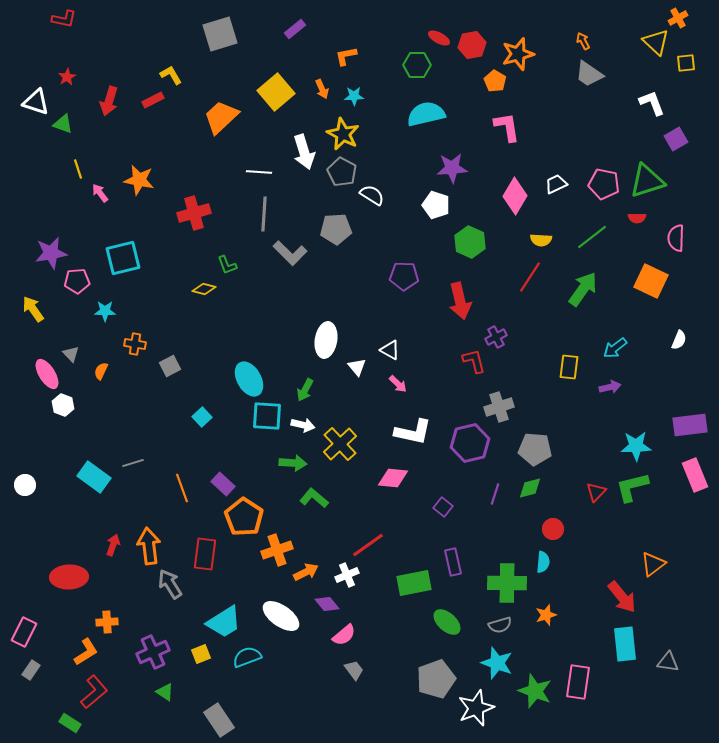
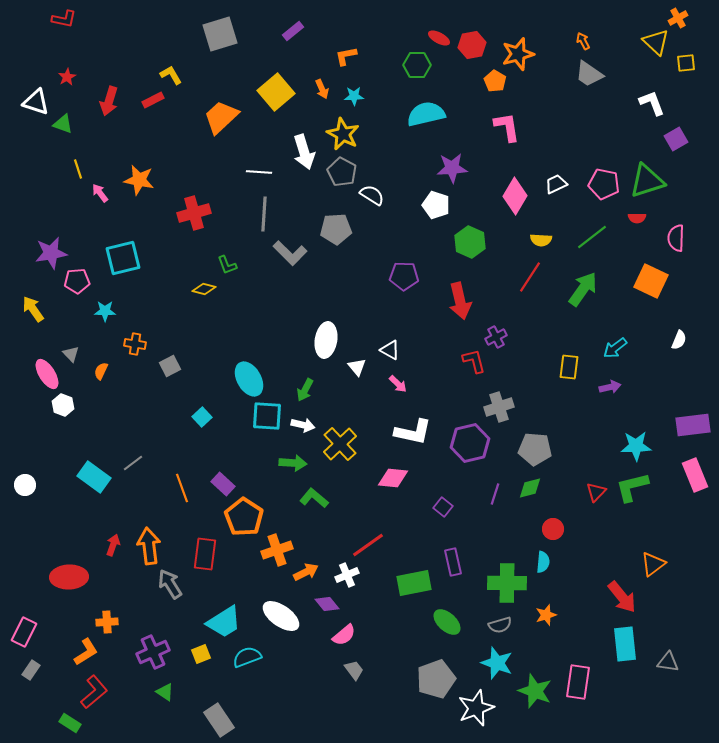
purple rectangle at (295, 29): moved 2 px left, 2 px down
purple rectangle at (690, 425): moved 3 px right
gray line at (133, 463): rotated 20 degrees counterclockwise
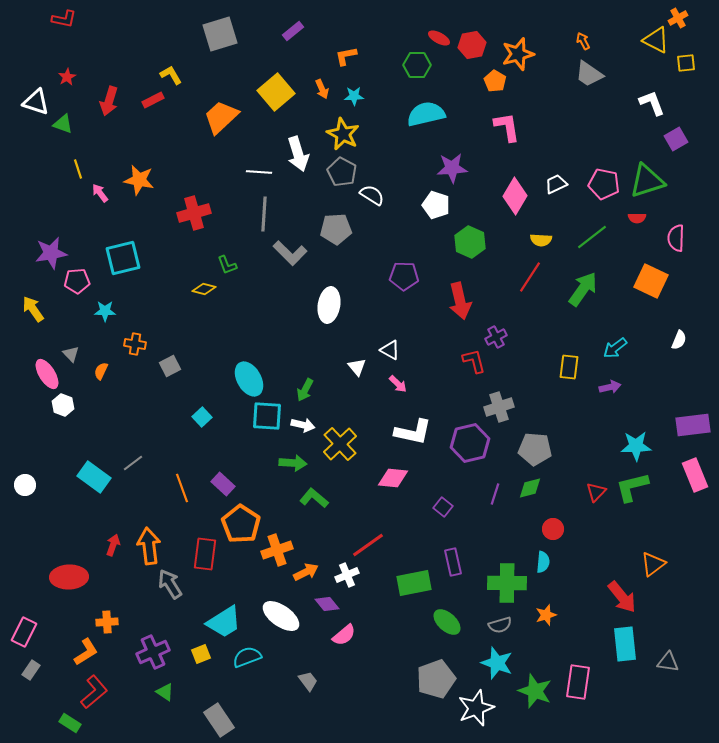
yellow triangle at (656, 42): moved 2 px up; rotated 16 degrees counterclockwise
white arrow at (304, 152): moved 6 px left, 2 px down
white ellipse at (326, 340): moved 3 px right, 35 px up
orange pentagon at (244, 517): moved 3 px left, 7 px down
gray trapezoid at (354, 670): moved 46 px left, 11 px down
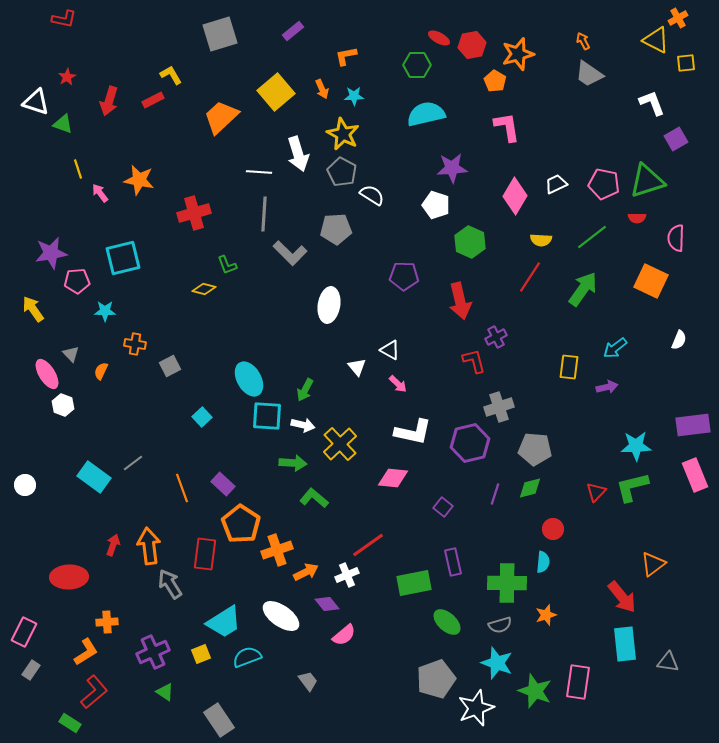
purple arrow at (610, 387): moved 3 px left
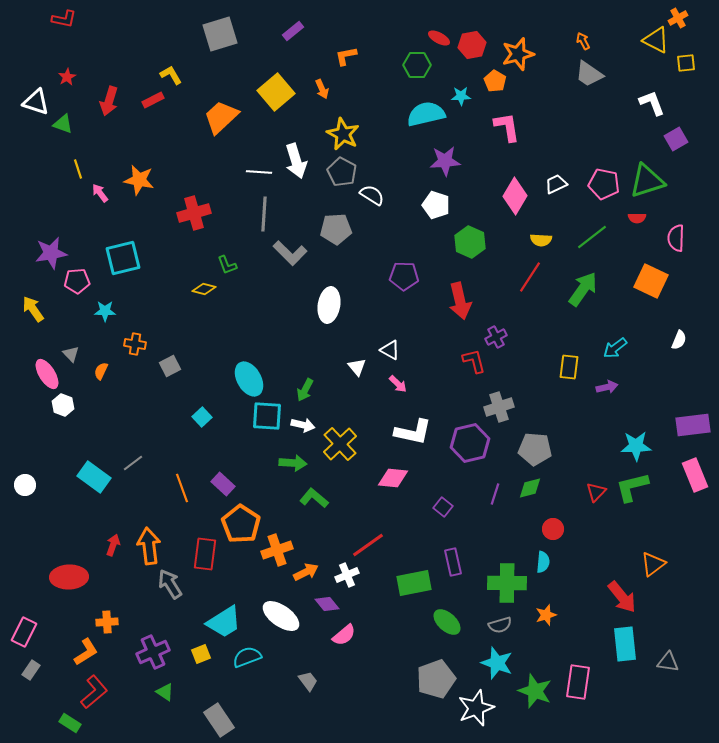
cyan star at (354, 96): moved 107 px right
white arrow at (298, 154): moved 2 px left, 7 px down
purple star at (452, 168): moved 7 px left, 7 px up
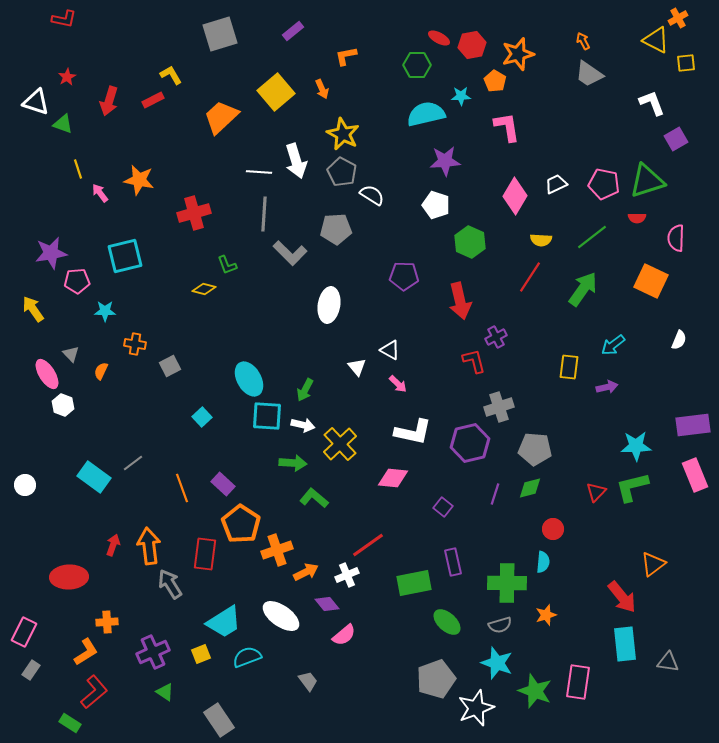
cyan square at (123, 258): moved 2 px right, 2 px up
cyan arrow at (615, 348): moved 2 px left, 3 px up
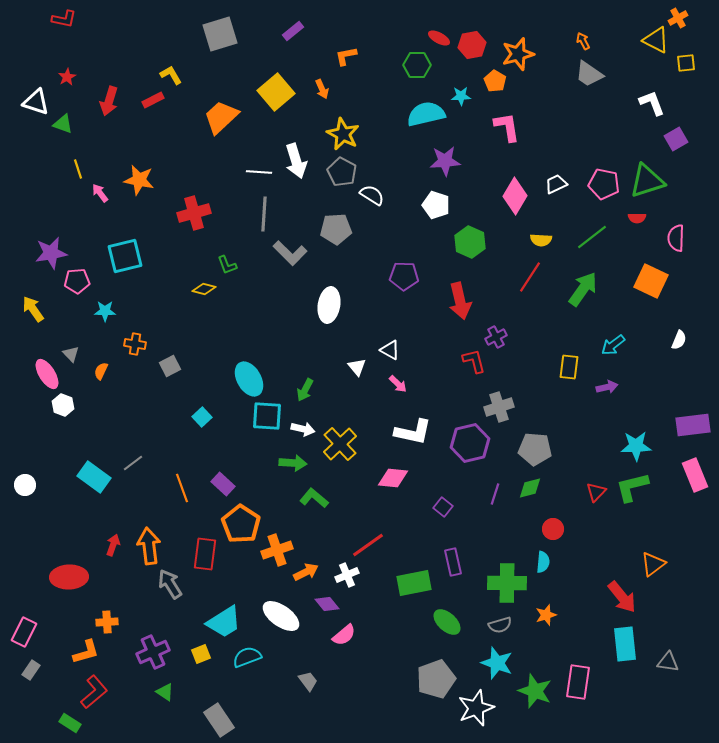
white arrow at (303, 425): moved 4 px down
orange L-shape at (86, 652): rotated 16 degrees clockwise
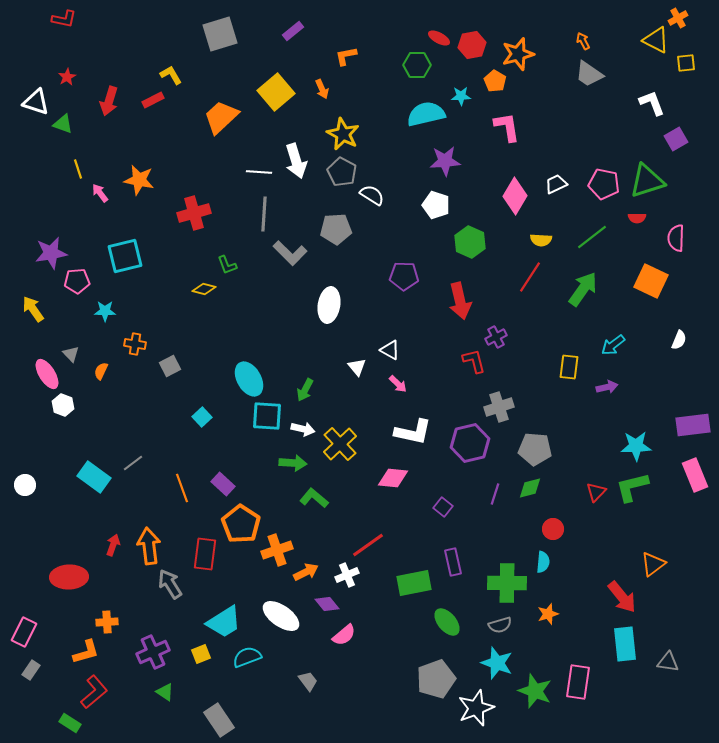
orange star at (546, 615): moved 2 px right, 1 px up
green ellipse at (447, 622): rotated 8 degrees clockwise
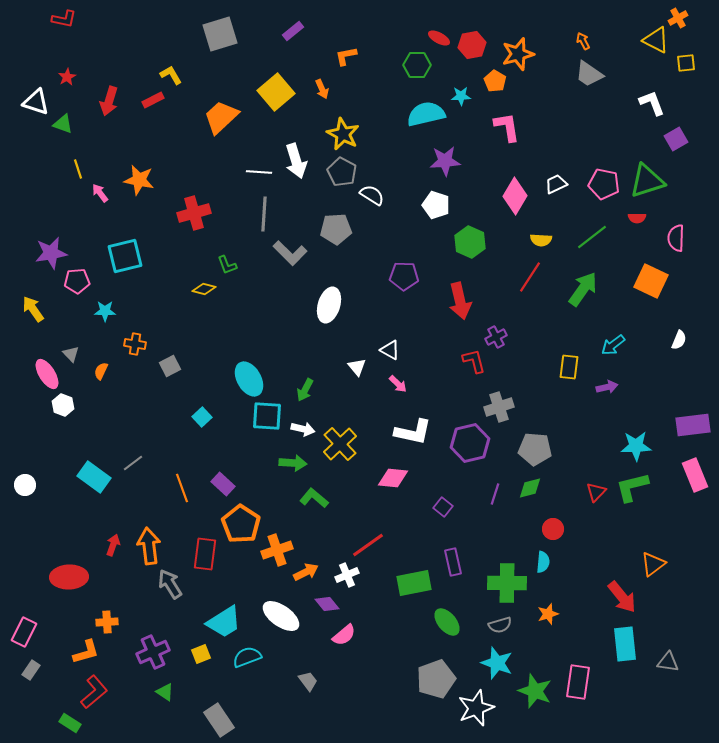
white ellipse at (329, 305): rotated 8 degrees clockwise
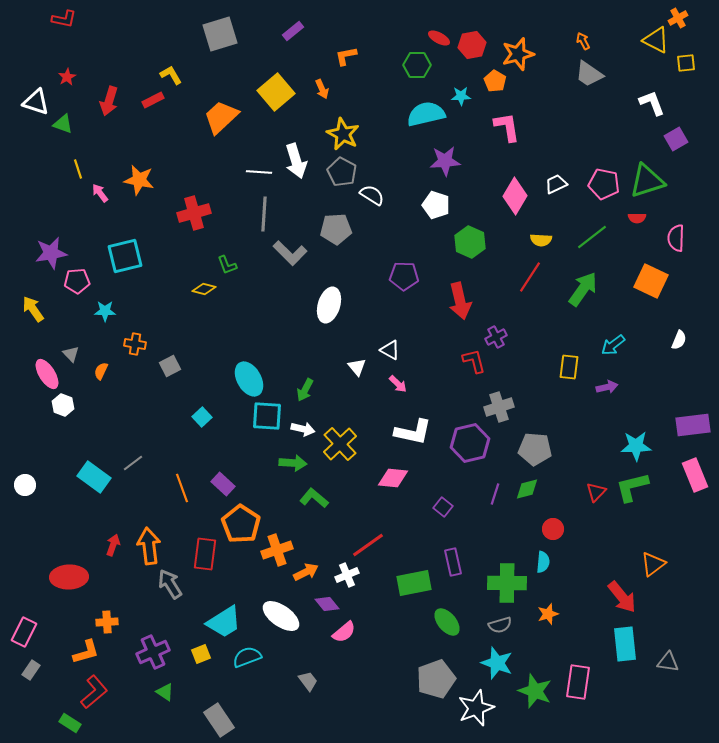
green diamond at (530, 488): moved 3 px left, 1 px down
pink semicircle at (344, 635): moved 3 px up
